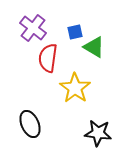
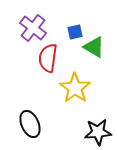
black star: moved 1 px up; rotated 12 degrees counterclockwise
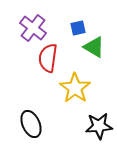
blue square: moved 3 px right, 4 px up
black ellipse: moved 1 px right
black star: moved 1 px right, 6 px up
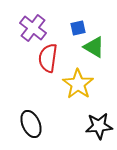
yellow star: moved 3 px right, 4 px up
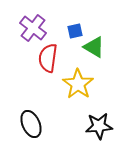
blue square: moved 3 px left, 3 px down
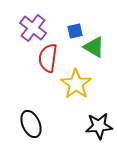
yellow star: moved 2 px left
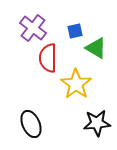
green triangle: moved 2 px right, 1 px down
red semicircle: rotated 8 degrees counterclockwise
black star: moved 2 px left, 3 px up
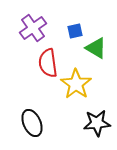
purple cross: rotated 16 degrees clockwise
red semicircle: moved 5 px down; rotated 8 degrees counterclockwise
black ellipse: moved 1 px right, 1 px up
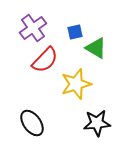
blue square: moved 1 px down
red semicircle: moved 3 px left, 3 px up; rotated 128 degrees counterclockwise
yellow star: rotated 20 degrees clockwise
black ellipse: rotated 12 degrees counterclockwise
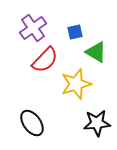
green triangle: moved 4 px down
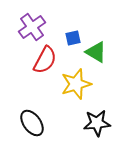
purple cross: moved 1 px left, 1 px up
blue square: moved 2 px left, 6 px down
red semicircle: rotated 16 degrees counterclockwise
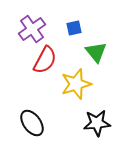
purple cross: moved 2 px down
blue square: moved 1 px right, 10 px up
green triangle: rotated 20 degrees clockwise
